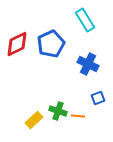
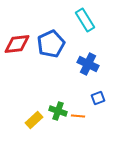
red diamond: rotated 20 degrees clockwise
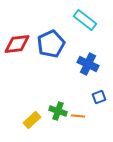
cyan rectangle: rotated 20 degrees counterclockwise
blue square: moved 1 px right, 1 px up
yellow rectangle: moved 2 px left
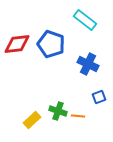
blue pentagon: rotated 28 degrees counterclockwise
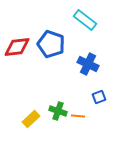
red diamond: moved 3 px down
yellow rectangle: moved 1 px left, 1 px up
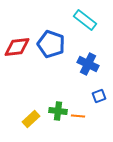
blue square: moved 1 px up
green cross: rotated 12 degrees counterclockwise
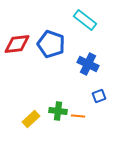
red diamond: moved 3 px up
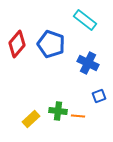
red diamond: rotated 44 degrees counterclockwise
blue cross: moved 1 px up
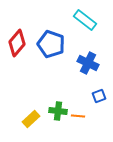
red diamond: moved 1 px up
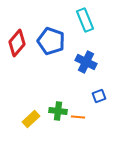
cyan rectangle: rotated 30 degrees clockwise
blue pentagon: moved 3 px up
blue cross: moved 2 px left, 1 px up
orange line: moved 1 px down
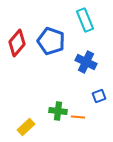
yellow rectangle: moved 5 px left, 8 px down
